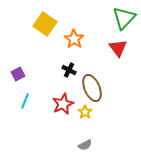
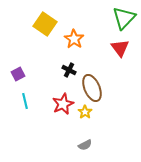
red triangle: moved 2 px right
cyan line: rotated 35 degrees counterclockwise
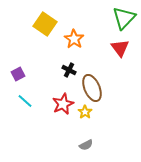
cyan line: rotated 35 degrees counterclockwise
gray semicircle: moved 1 px right
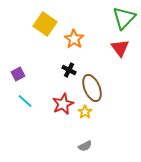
gray semicircle: moved 1 px left, 1 px down
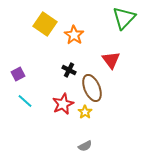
orange star: moved 4 px up
red triangle: moved 9 px left, 12 px down
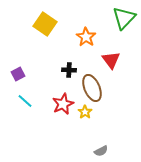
orange star: moved 12 px right, 2 px down
black cross: rotated 24 degrees counterclockwise
gray semicircle: moved 16 px right, 5 px down
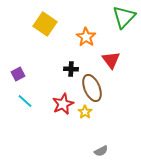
green triangle: moved 1 px up
black cross: moved 2 px right, 1 px up
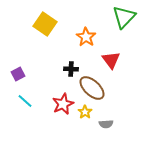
brown ellipse: rotated 24 degrees counterclockwise
gray semicircle: moved 5 px right, 27 px up; rotated 24 degrees clockwise
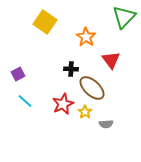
yellow square: moved 2 px up
